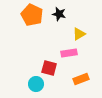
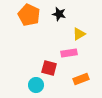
orange pentagon: moved 3 px left
cyan circle: moved 1 px down
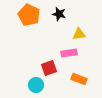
yellow triangle: rotated 24 degrees clockwise
red square: rotated 35 degrees counterclockwise
orange rectangle: moved 2 px left; rotated 42 degrees clockwise
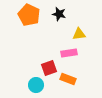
orange rectangle: moved 11 px left
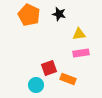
pink rectangle: moved 12 px right
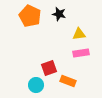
orange pentagon: moved 1 px right, 1 px down
orange rectangle: moved 2 px down
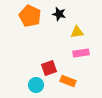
yellow triangle: moved 2 px left, 2 px up
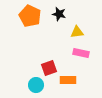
pink rectangle: rotated 21 degrees clockwise
orange rectangle: moved 1 px up; rotated 21 degrees counterclockwise
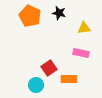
black star: moved 1 px up
yellow triangle: moved 7 px right, 4 px up
red square: rotated 14 degrees counterclockwise
orange rectangle: moved 1 px right, 1 px up
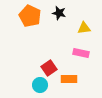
cyan circle: moved 4 px right
